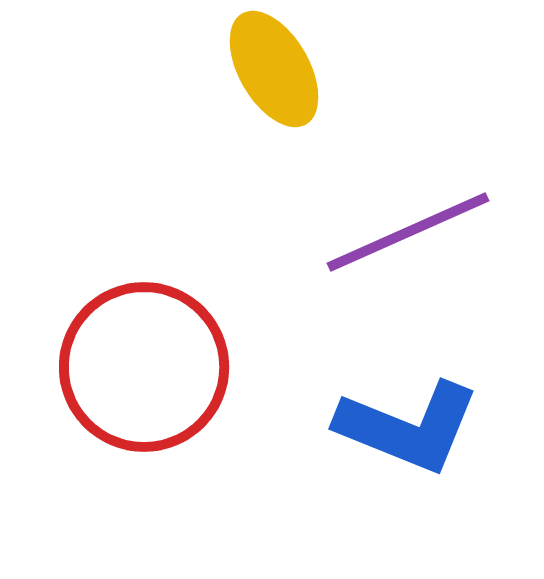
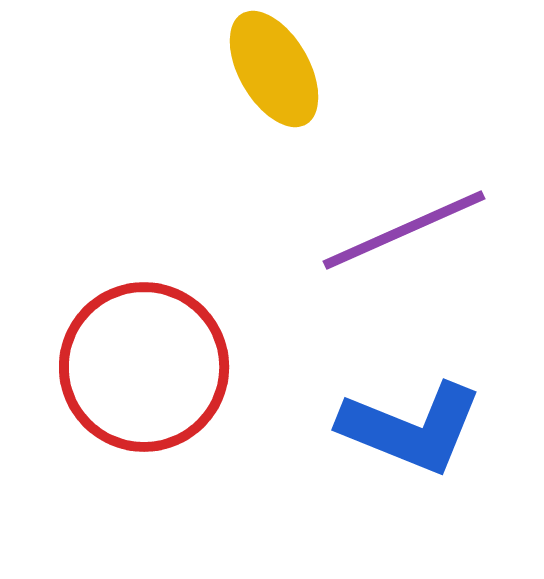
purple line: moved 4 px left, 2 px up
blue L-shape: moved 3 px right, 1 px down
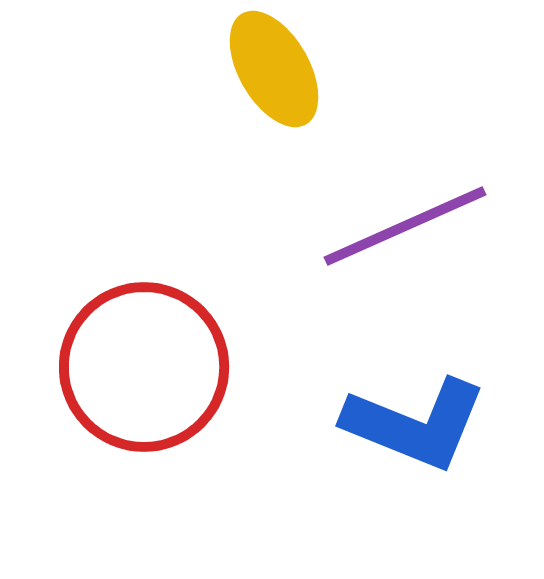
purple line: moved 1 px right, 4 px up
blue L-shape: moved 4 px right, 4 px up
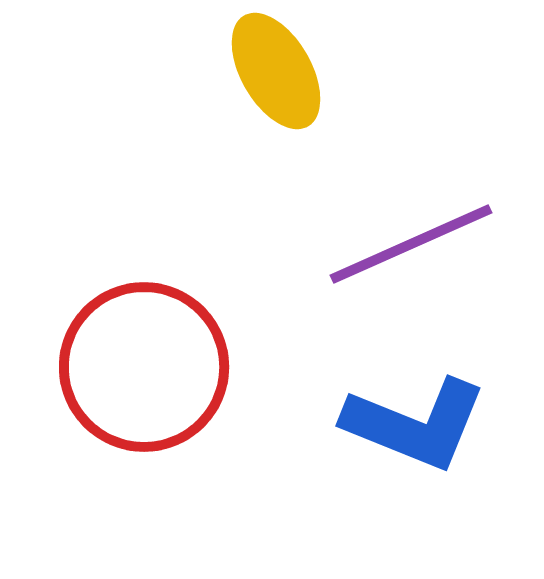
yellow ellipse: moved 2 px right, 2 px down
purple line: moved 6 px right, 18 px down
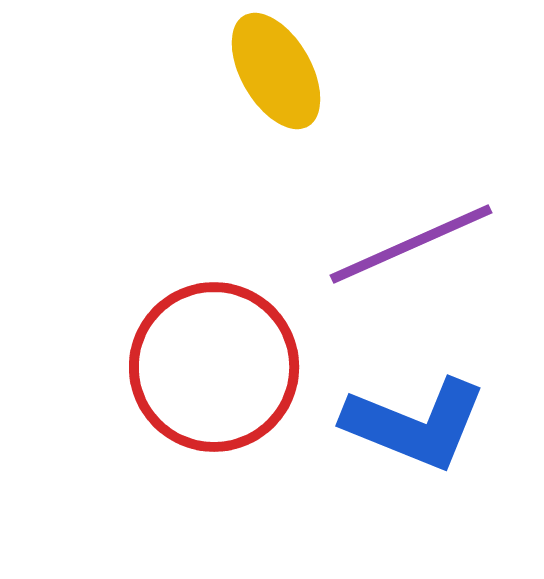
red circle: moved 70 px right
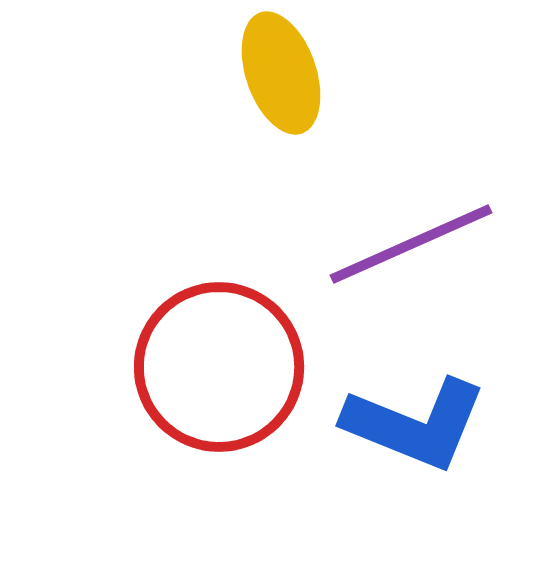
yellow ellipse: moved 5 px right, 2 px down; rotated 11 degrees clockwise
red circle: moved 5 px right
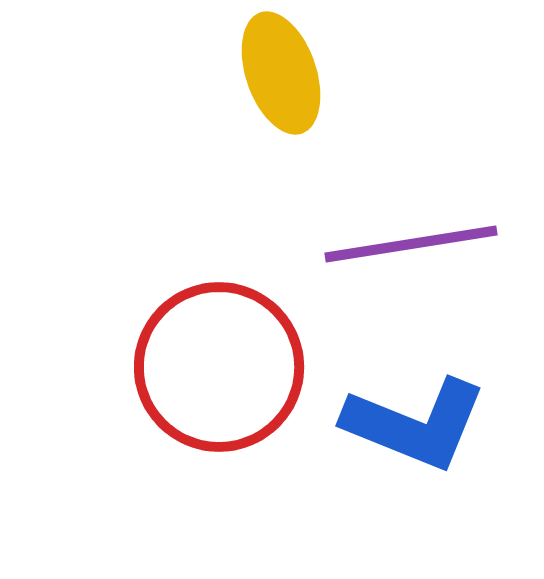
purple line: rotated 15 degrees clockwise
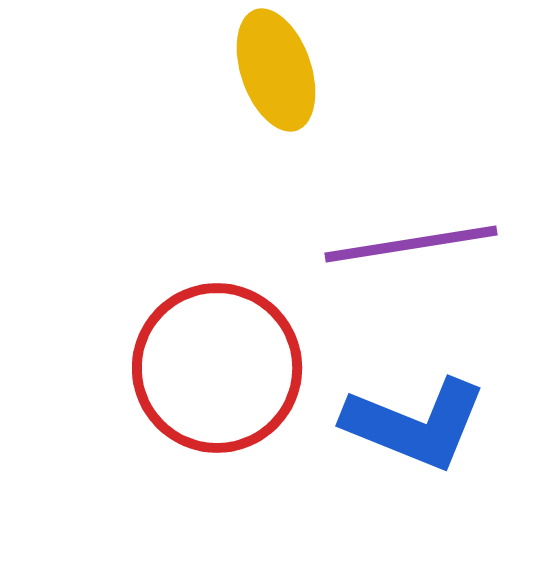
yellow ellipse: moved 5 px left, 3 px up
red circle: moved 2 px left, 1 px down
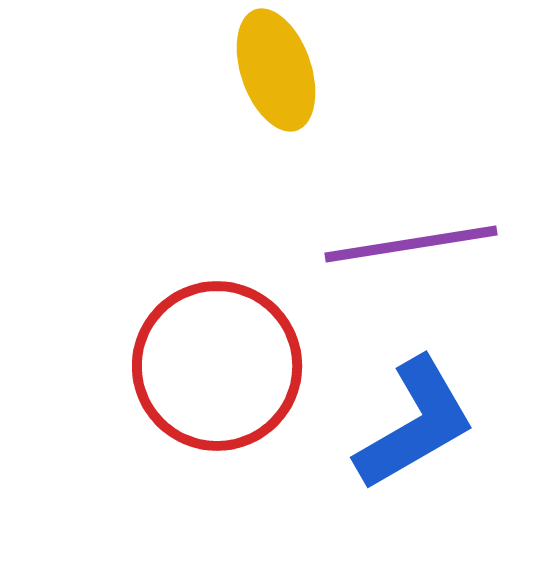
red circle: moved 2 px up
blue L-shape: rotated 52 degrees counterclockwise
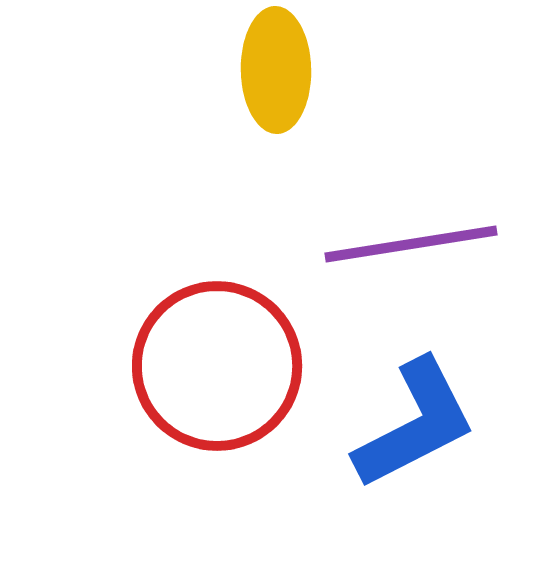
yellow ellipse: rotated 18 degrees clockwise
blue L-shape: rotated 3 degrees clockwise
